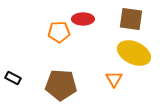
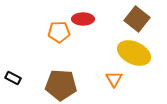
brown square: moved 6 px right; rotated 30 degrees clockwise
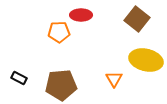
red ellipse: moved 2 px left, 4 px up
yellow ellipse: moved 12 px right, 7 px down; rotated 12 degrees counterclockwise
black rectangle: moved 6 px right
brown pentagon: rotated 8 degrees counterclockwise
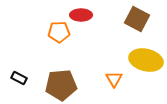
brown square: rotated 10 degrees counterclockwise
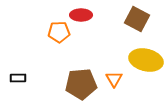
black rectangle: moved 1 px left; rotated 28 degrees counterclockwise
brown pentagon: moved 20 px right, 1 px up
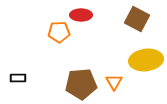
yellow ellipse: rotated 20 degrees counterclockwise
orange triangle: moved 3 px down
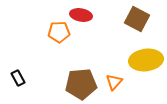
red ellipse: rotated 10 degrees clockwise
black rectangle: rotated 63 degrees clockwise
orange triangle: rotated 12 degrees clockwise
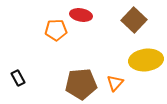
brown square: moved 3 px left, 1 px down; rotated 15 degrees clockwise
orange pentagon: moved 3 px left, 2 px up
orange triangle: moved 1 px right, 1 px down
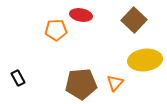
yellow ellipse: moved 1 px left
